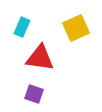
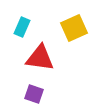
yellow square: moved 2 px left
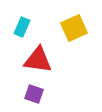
red triangle: moved 2 px left, 2 px down
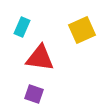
yellow square: moved 8 px right, 2 px down
red triangle: moved 2 px right, 2 px up
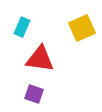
yellow square: moved 2 px up
red triangle: moved 1 px down
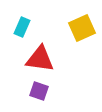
purple square: moved 5 px right, 3 px up
